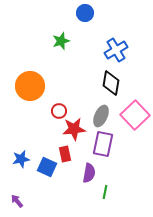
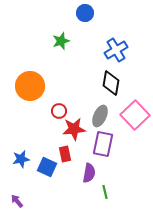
gray ellipse: moved 1 px left
green line: rotated 24 degrees counterclockwise
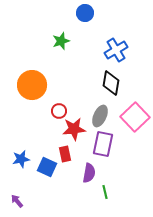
orange circle: moved 2 px right, 1 px up
pink square: moved 2 px down
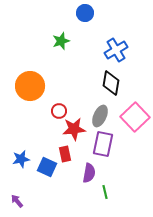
orange circle: moved 2 px left, 1 px down
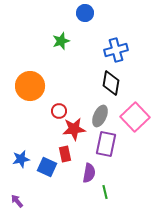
blue cross: rotated 15 degrees clockwise
purple rectangle: moved 3 px right
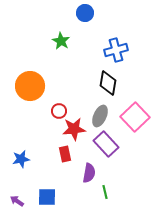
green star: rotated 24 degrees counterclockwise
black diamond: moved 3 px left
purple rectangle: rotated 55 degrees counterclockwise
blue square: moved 30 px down; rotated 24 degrees counterclockwise
purple arrow: rotated 16 degrees counterclockwise
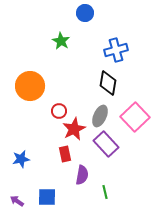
red star: rotated 20 degrees counterclockwise
purple semicircle: moved 7 px left, 2 px down
